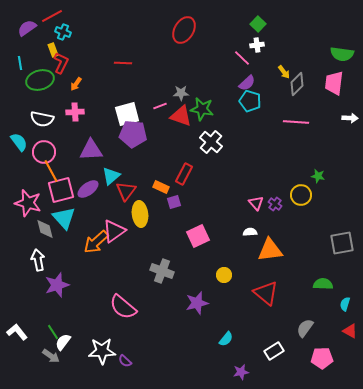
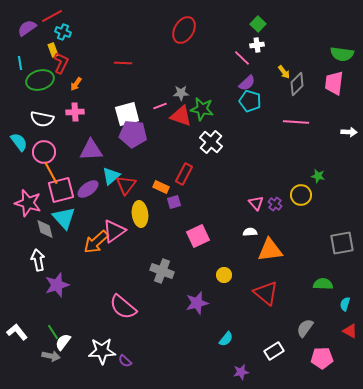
white arrow at (350, 118): moved 1 px left, 14 px down
orange line at (51, 171): moved 2 px down
red triangle at (126, 191): moved 6 px up
gray arrow at (51, 356): rotated 24 degrees counterclockwise
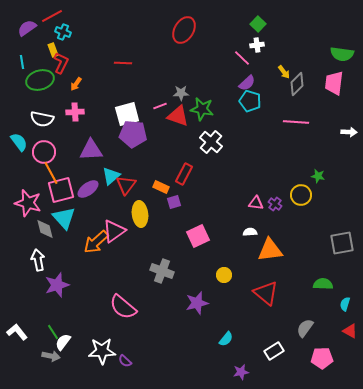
cyan line at (20, 63): moved 2 px right, 1 px up
red triangle at (181, 116): moved 3 px left
pink triangle at (256, 203): rotated 42 degrees counterclockwise
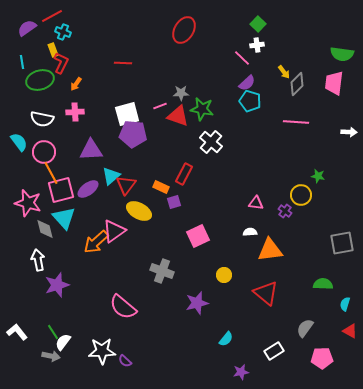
purple cross at (275, 204): moved 10 px right, 7 px down
yellow ellipse at (140, 214): moved 1 px left, 3 px up; rotated 55 degrees counterclockwise
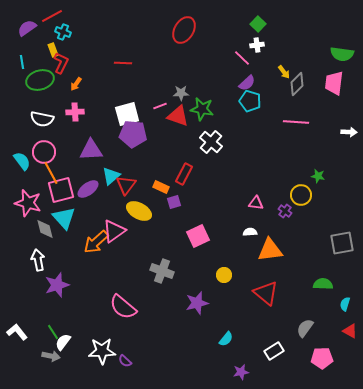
cyan semicircle at (19, 142): moved 3 px right, 19 px down
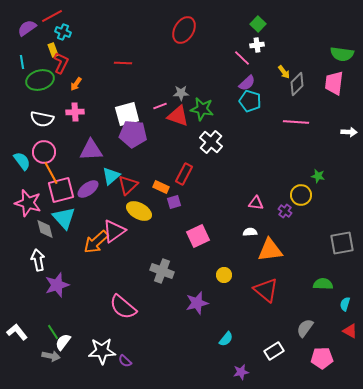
red triangle at (126, 185): moved 2 px right; rotated 10 degrees clockwise
red triangle at (266, 293): moved 3 px up
